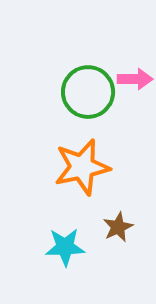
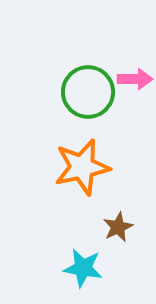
cyan star: moved 18 px right, 21 px down; rotated 12 degrees clockwise
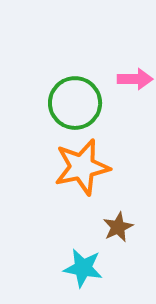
green circle: moved 13 px left, 11 px down
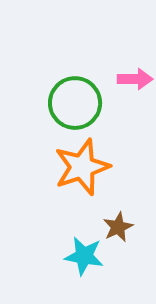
orange star: rotated 6 degrees counterclockwise
cyan star: moved 1 px right, 12 px up
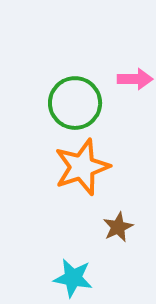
cyan star: moved 11 px left, 22 px down
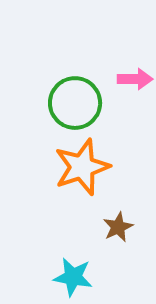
cyan star: moved 1 px up
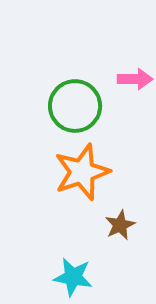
green circle: moved 3 px down
orange star: moved 5 px down
brown star: moved 2 px right, 2 px up
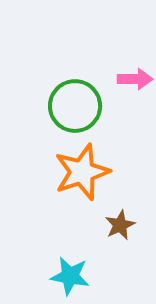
cyan star: moved 3 px left, 1 px up
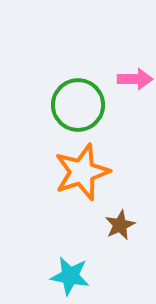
green circle: moved 3 px right, 1 px up
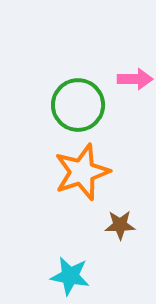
brown star: rotated 24 degrees clockwise
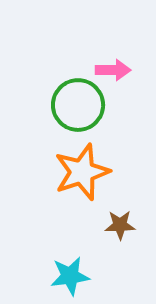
pink arrow: moved 22 px left, 9 px up
cyan star: rotated 18 degrees counterclockwise
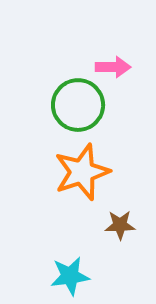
pink arrow: moved 3 px up
